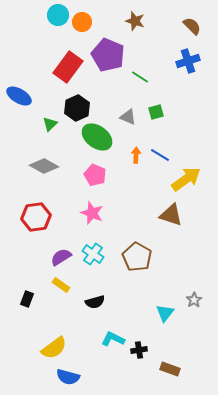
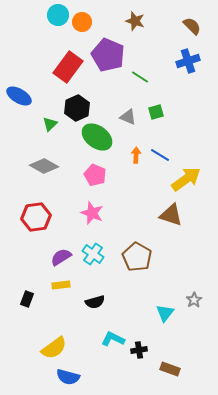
yellow rectangle: rotated 42 degrees counterclockwise
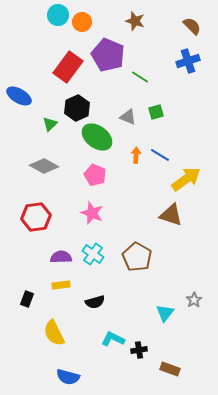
purple semicircle: rotated 30 degrees clockwise
yellow semicircle: moved 15 px up; rotated 100 degrees clockwise
